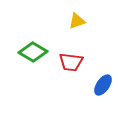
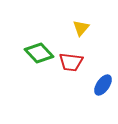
yellow triangle: moved 4 px right, 7 px down; rotated 30 degrees counterclockwise
green diamond: moved 6 px right, 1 px down; rotated 16 degrees clockwise
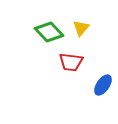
green diamond: moved 10 px right, 21 px up
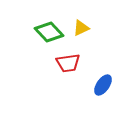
yellow triangle: rotated 24 degrees clockwise
red trapezoid: moved 3 px left, 1 px down; rotated 15 degrees counterclockwise
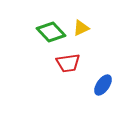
green diamond: moved 2 px right
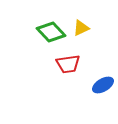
red trapezoid: moved 1 px down
blue ellipse: rotated 25 degrees clockwise
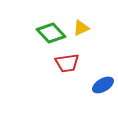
green diamond: moved 1 px down
red trapezoid: moved 1 px left, 1 px up
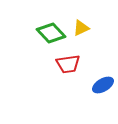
red trapezoid: moved 1 px right, 1 px down
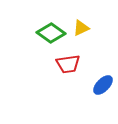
green diamond: rotated 12 degrees counterclockwise
blue ellipse: rotated 15 degrees counterclockwise
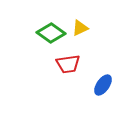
yellow triangle: moved 1 px left
blue ellipse: rotated 10 degrees counterclockwise
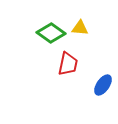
yellow triangle: rotated 30 degrees clockwise
red trapezoid: rotated 70 degrees counterclockwise
